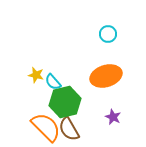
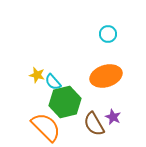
yellow star: moved 1 px right
brown semicircle: moved 25 px right, 5 px up
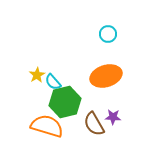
yellow star: rotated 28 degrees clockwise
purple star: rotated 21 degrees counterclockwise
orange semicircle: moved 1 px right, 1 px up; rotated 28 degrees counterclockwise
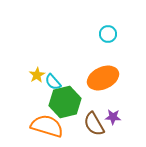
orange ellipse: moved 3 px left, 2 px down; rotated 8 degrees counterclockwise
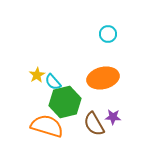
orange ellipse: rotated 12 degrees clockwise
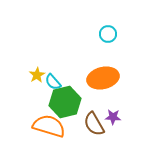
orange semicircle: moved 2 px right
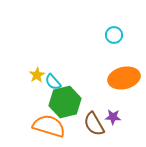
cyan circle: moved 6 px right, 1 px down
orange ellipse: moved 21 px right
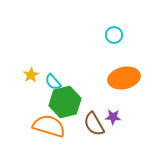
yellow star: moved 6 px left
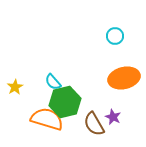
cyan circle: moved 1 px right, 1 px down
yellow star: moved 16 px left, 12 px down
purple star: rotated 21 degrees clockwise
orange semicircle: moved 2 px left, 7 px up
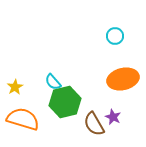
orange ellipse: moved 1 px left, 1 px down
orange semicircle: moved 24 px left
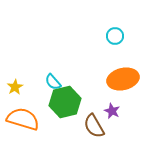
purple star: moved 1 px left, 6 px up
brown semicircle: moved 2 px down
